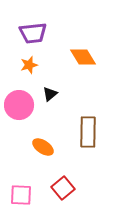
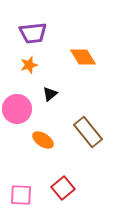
pink circle: moved 2 px left, 4 px down
brown rectangle: rotated 40 degrees counterclockwise
orange ellipse: moved 7 px up
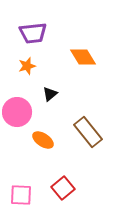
orange star: moved 2 px left, 1 px down
pink circle: moved 3 px down
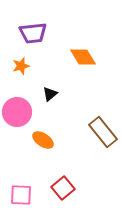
orange star: moved 6 px left
brown rectangle: moved 15 px right
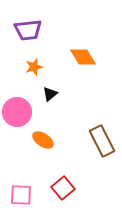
purple trapezoid: moved 5 px left, 3 px up
orange star: moved 13 px right, 1 px down
brown rectangle: moved 1 px left, 9 px down; rotated 12 degrees clockwise
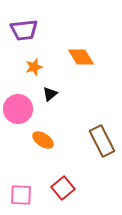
purple trapezoid: moved 4 px left
orange diamond: moved 2 px left
pink circle: moved 1 px right, 3 px up
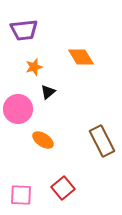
black triangle: moved 2 px left, 2 px up
